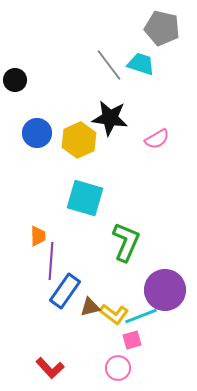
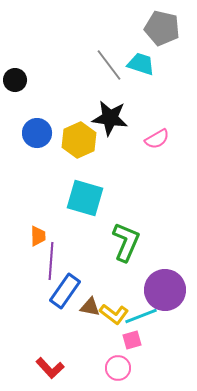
brown triangle: rotated 25 degrees clockwise
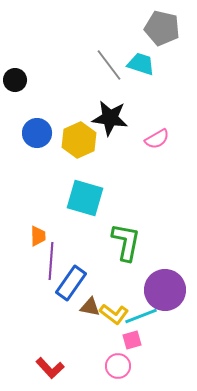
green L-shape: rotated 12 degrees counterclockwise
blue rectangle: moved 6 px right, 8 px up
pink circle: moved 2 px up
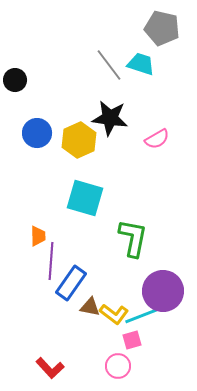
green L-shape: moved 7 px right, 4 px up
purple circle: moved 2 px left, 1 px down
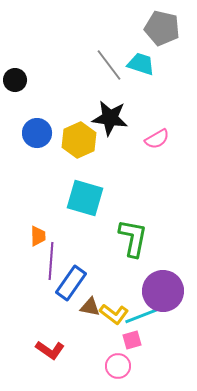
red L-shape: moved 18 px up; rotated 12 degrees counterclockwise
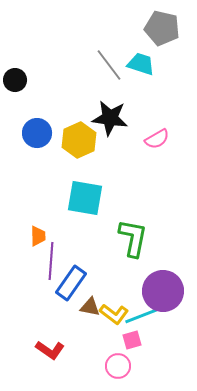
cyan square: rotated 6 degrees counterclockwise
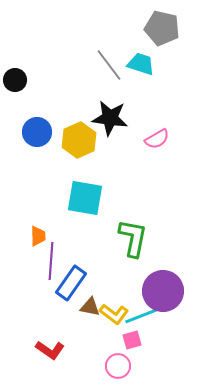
blue circle: moved 1 px up
